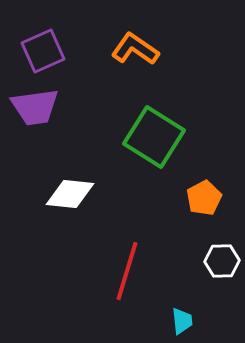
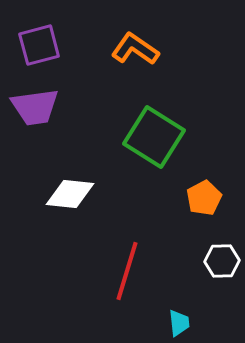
purple square: moved 4 px left, 6 px up; rotated 9 degrees clockwise
cyan trapezoid: moved 3 px left, 2 px down
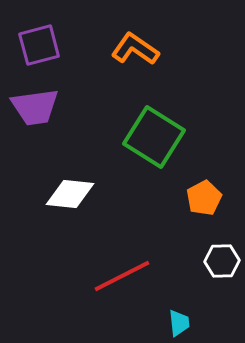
red line: moved 5 px left, 5 px down; rotated 46 degrees clockwise
